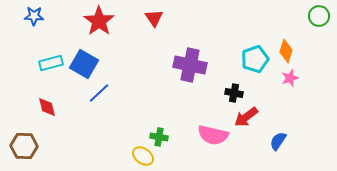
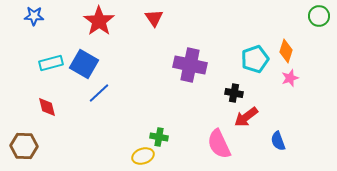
pink semicircle: moved 6 px right, 9 px down; rotated 52 degrees clockwise
blue semicircle: rotated 54 degrees counterclockwise
yellow ellipse: rotated 55 degrees counterclockwise
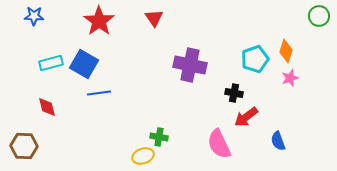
blue line: rotated 35 degrees clockwise
